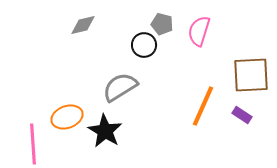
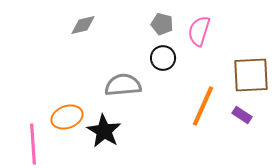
black circle: moved 19 px right, 13 px down
gray semicircle: moved 3 px right, 2 px up; rotated 27 degrees clockwise
black star: moved 1 px left
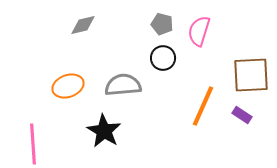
orange ellipse: moved 1 px right, 31 px up
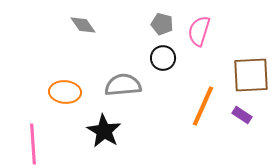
gray diamond: rotated 68 degrees clockwise
orange ellipse: moved 3 px left, 6 px down; rotated 24 degrees clockwise
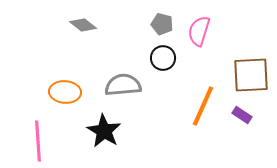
gray diamond: rotated 16 degrees counterclockwise
pink line: moved 5 px right, 3 px up
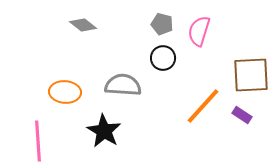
gray semicircle: rotated 9 degrees clockwise
orange line: rotated 18 degrees clockwise
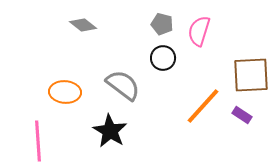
gray semicircle: rotated 33 degrees clockwise
black star: moved 6 px right
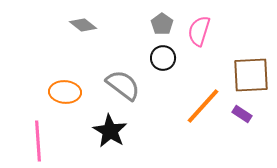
gray pentagon: rotated 20 degrees clockwise
purple rectangle: moved 1 px up
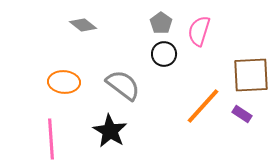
gray pentagon: moved 1 px left, 1 px up
black circle: moved 1 px right, 4 px up
orange ellipse: moved 1 px left, 10 px up
pink line: moved 13 px right, 2 px up
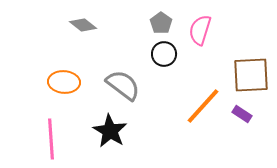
pink semicircle: moved 1 px right, 1 px up
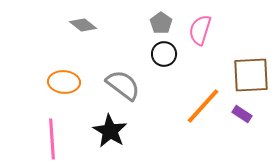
pink line: moved 1 px right
